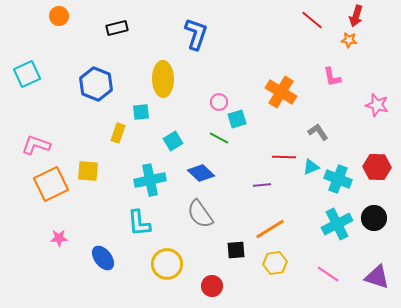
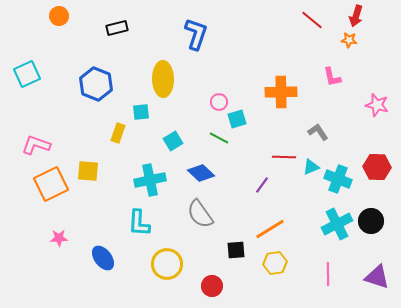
orange cross at (281, 92): rotated 32 degrees counterclockwise
purple line at (262, 185): rotated 48 degrees counterclockwise
black circle at (374, 218): moved 3 px left, 3 px down
cyan L-shape at (139, 223): rotated 8 degrees clockwise
pink line at (328, 274): rotated 55 degrees clockwise
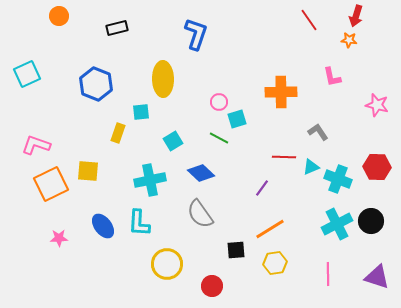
red line at (312, 20): moved 3 px left; rotated 15 degrees clockwise
purple line at (262, 185): moved 3 px down
blue ellipse at (103, 258): moved 32 px up
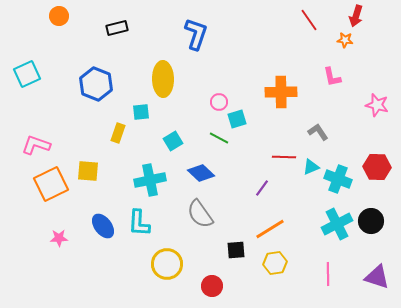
orange star at (349, 40): moved 4 px left
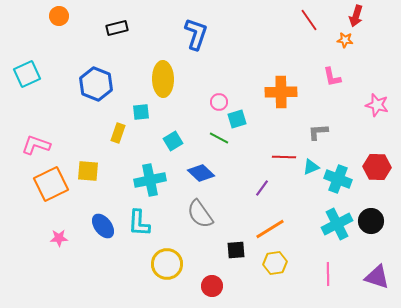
gray L-shape at (318, 132): rotated 60 degrees counterclockwise
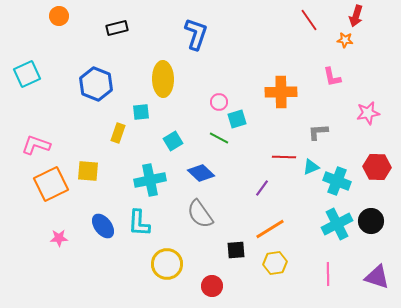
pink star at (377, 105): moved 9 px left, 8 px down; rotated 25 degrees counterclockwise
cyan cross at (338, 179): moved 1 px left, 2 px down
